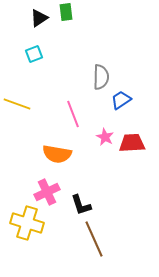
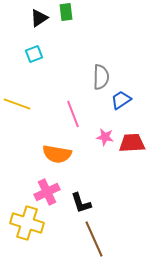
pink star: rotated 18 degrees counterclockwise
black L-shape: moved 2 px up
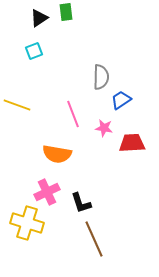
cyan square: moved 3 px up
yellow line: moved 1 px down
pink star: moved 1 px left, 9 px up
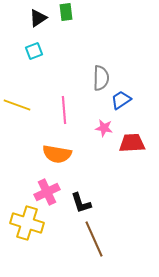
black triangle: moved 1 px left
gray semicircle: moved 1 px down
pink line: moved 9 px left, 4 px up; rotated 16 degrees clockwise
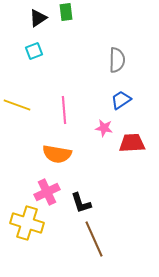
gray semicircle: moved 16 px right, 18 px up
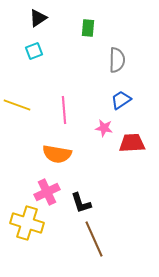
green rectangle: moved 22 px right, 16 px down; rotated 12 degrees clockwise
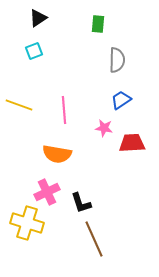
green rectangle: moved 10 px right, 4 px up
yellow line: moved 2 px right
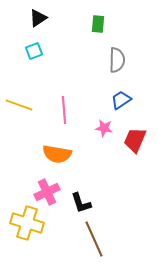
red trapezoid: moved 3 px right, 3 px up; rotated 64 degrees counterclockwise
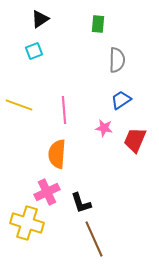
black triangle: moved 2 px right, 1 px down
orange semicircle: rotated 84 degrees clockwise
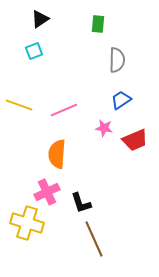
pink line: rotated 72 degrees clockwise
red trapezoid: rotated 136 degrees counterclockwise
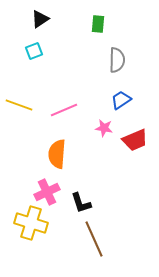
yellow cross: moved 4 px right
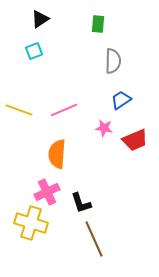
gray semicircle: moved 4 px left, 1 px down
yellow line: moved 5 px down
